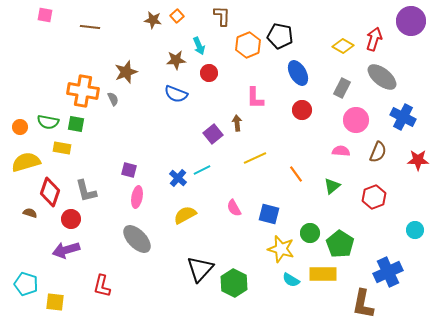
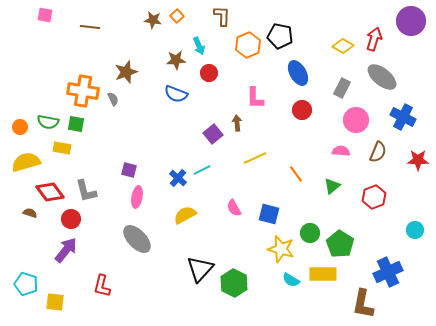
red diamond at (50, 192): rotated 56 degrees counterclockwise
purple arrow at (66, 250): rotated 144 degrees clockwise
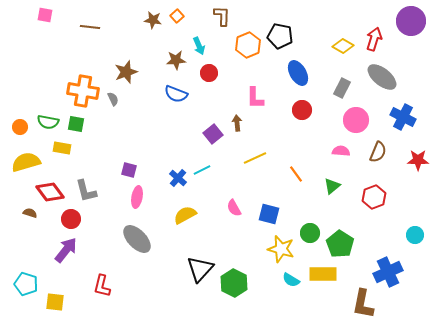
cyan circle at (415, 230): moved 5 px down
